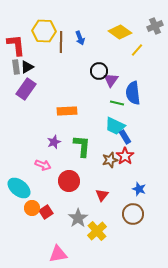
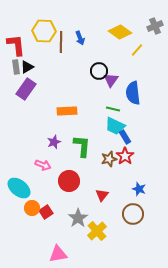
green line: moved 4 px left, 6 px down
brown star: moved 1 px left, 1 px up
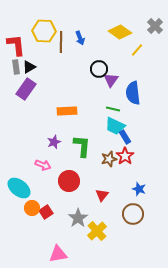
gray cross: rotated 21 degrees counterclockwise
black triangle: moved 2 px right
black circle: moved 2 px up
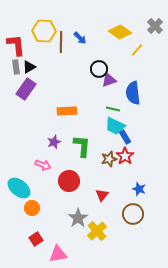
blue arrow: rotated 24 degrees counterclockwise
purple triangle: moved 2 px left; rotated 35 degrees clockwise
red square: moved 10 px left, 27 px down
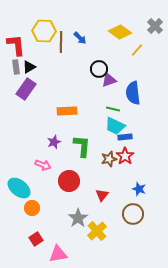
blue rectangle: rotated 64 degrees counterclockwise
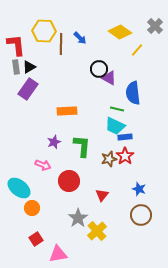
brown line: moved 2 px down
purple triangle: moved 2 px up; rotated 49 degrees clockwise
purple rectangle: moved 2 px right
green line: moved 4 px right
brown circle: moved 8 px right, 1 px down
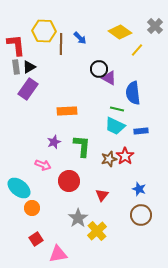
blue rectangle: moved 16 px right, 6 px up
